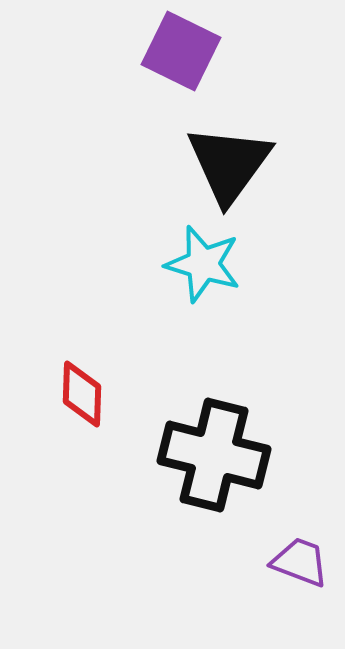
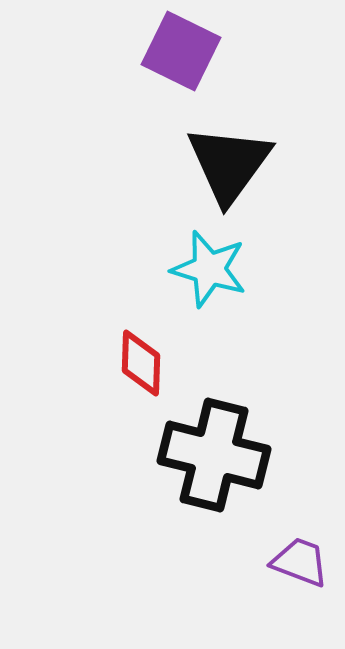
cyan star: moved 6 px right, 5 px down
red diamond: moved 59 px right, 31 px up
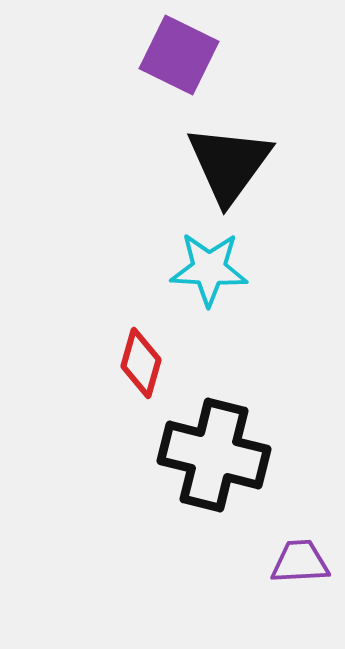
purple square: moved 2 px left, 4 px down
cyan star: rotated 14 degrees counterclockwise
red diamond: rotated 14 degrees clockwise
purple trapezoid: rotated 24 degrees counterclockwise
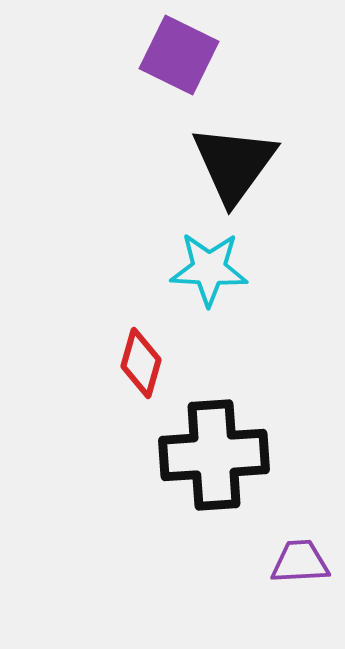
black triangle: moved 5 px right
black cross: rotated 18 degrees counterclockwise
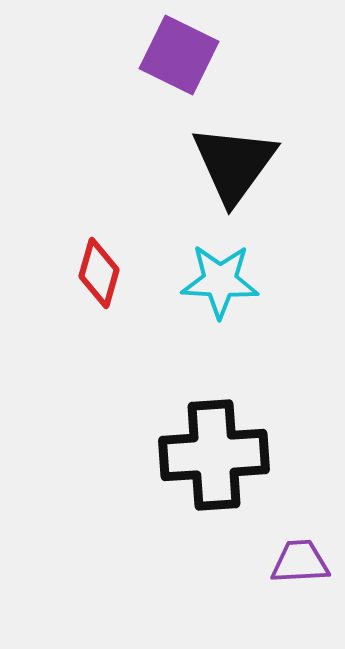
cyan star: moved 11 px right, 12 px down
red diamond: moved 42 px left, 90 px up
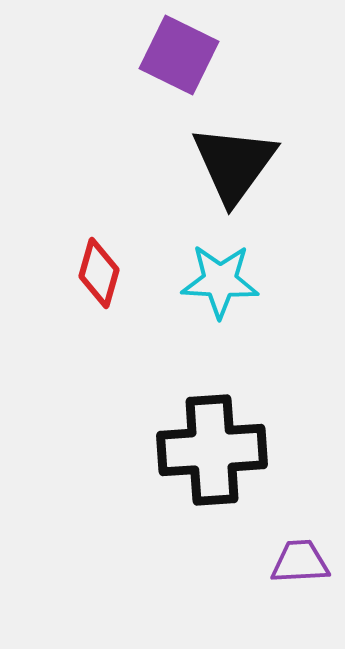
black cross: moved 2 px left, 5 px up
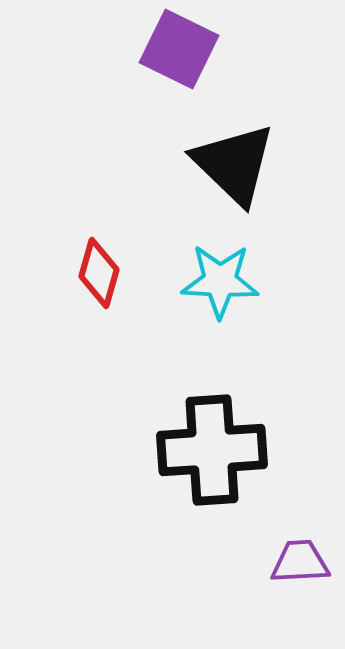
purple square: moved 6 px up
black triangle: rotated 22 degrees counterclockwise
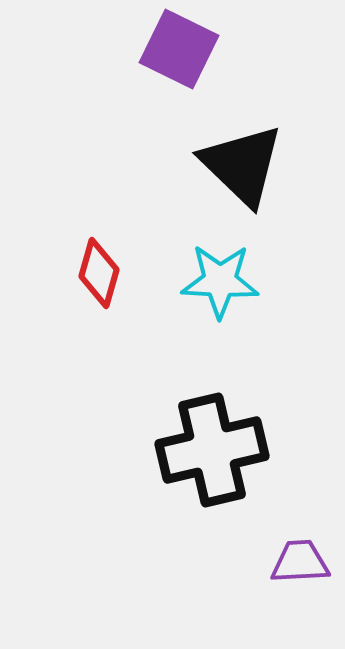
black triangle: moved 8 px right, 1 px down
black cross: rotated 9 degrees counterclockwise
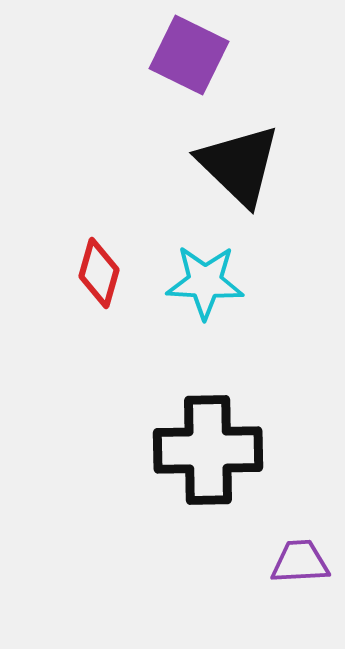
purple square: moved 10 px right, 6 px down
black triangle: moved 3 px left
cyan star: moved 15 px left, 1 px down
black cross: moved 4 px left; rotated 12 degrees clockwise
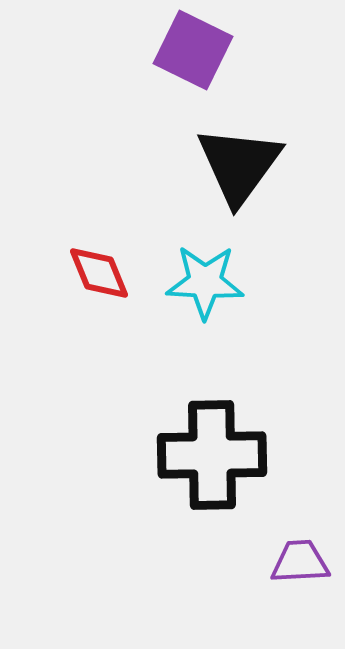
purple square: moved 4 px right, 5 px up
black triangle: rotated 22 degrees clockwise
red diamond: rotated 38 degrees counterclockwise
black cross: moved 4 px right, 5 px down
